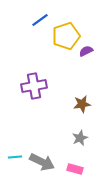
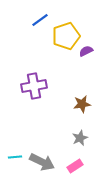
pink rectangle: moved 3 px up; rotated 49 degrees counterclockwise
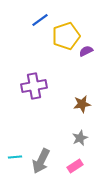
gray arrow: moved 1 px left, 1 px up; rotated 90 degrees clockwise
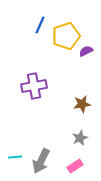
blue line: moved 5 px down; rotated 30 degrees counterclockwise
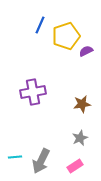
purple cross: moved 1 px left, 6 px down
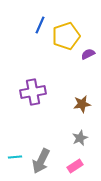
purple semicircle: moved 2 px right, 3 px down
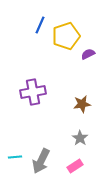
gray star: rotated 14 degrees counterclockwise
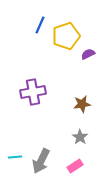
gray star: moved 1 px up
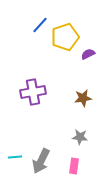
blue line: rotated 18 degrees clockwise
yellow pentagon: moved 1 px left, 1 px down
brown star: moved 1 px right, 6 px up
gray star: rotated 28 degrees counterclockwise
pink rectangle: moved 1 px left; rotated 49 degrees counterclockwise
